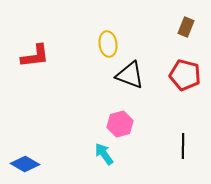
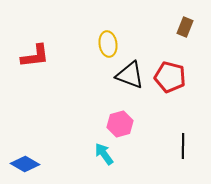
brown rectangle: moved 1 px left
red pentagon: moved 15 px left, 2 px down
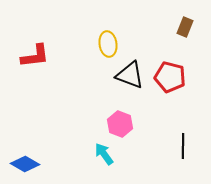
pink hexagon: rotated 25 degrees counterclockwise
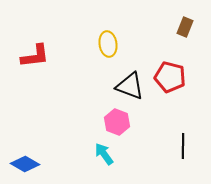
black triangle: moved 11 px down
pink hexagon: moved 3 px left, 2 px up
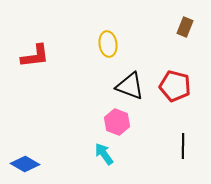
red pentagon: moved 5 px right, 9 px down
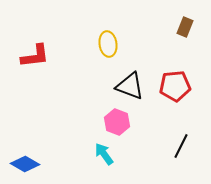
red pentagon: rotated 20 degrees counterclockwise
black line: moved 2 px left; rotated 25 degrees clockwise
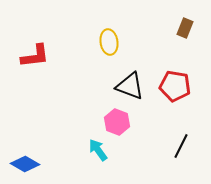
brown rectangle: moved 1 px down
yellow ellipse: moved 1 px right, 2 px up
red pentagon: rotated 16 degrees clockwise
cyan arrow: moved 6 px left, 4 px up
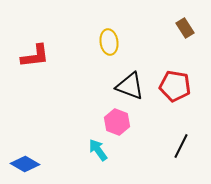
brown rectangle: rotated 54 degrees counterclockwise
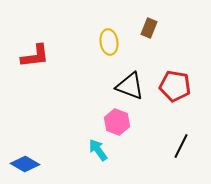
brown rectangle: moved 36 px left; rotated 54 degrees clockwise
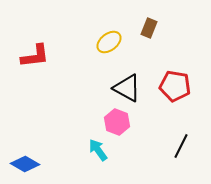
yellow ellipse: rotated 60 degrees clockwise
black triangle: moved 3 px left, 2 px down; rotated 8 degrees clockwise
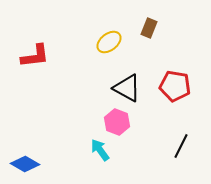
cyan arrow: moved 2 px right
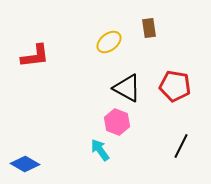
brown rectangle: rotated 30 degrees counterclockwise
